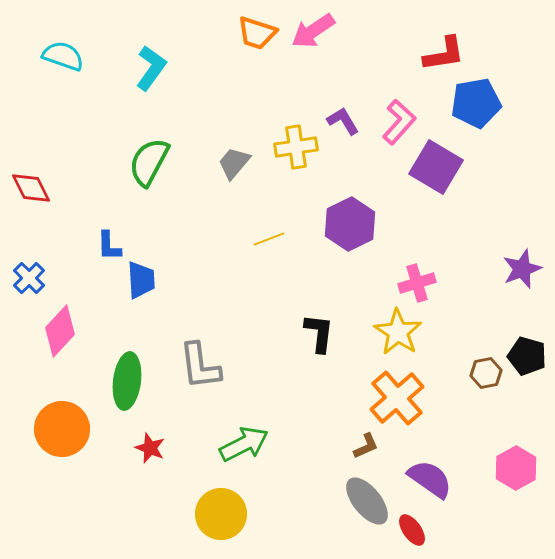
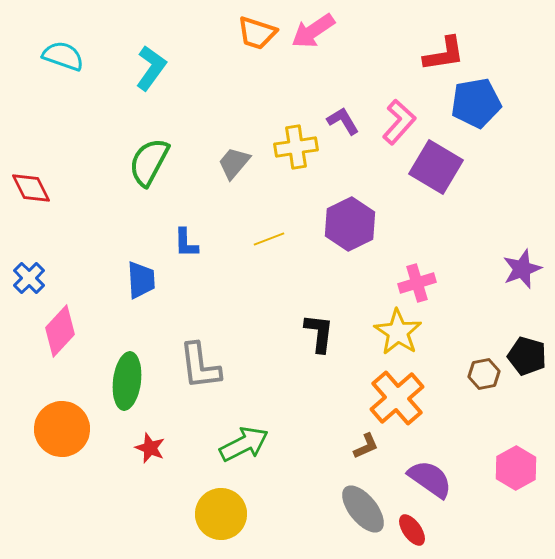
blue L-shape: moved 77 px right, 3 px up
brown hexagon: moved 2 px left, 1 px down
gray ellipse: moved 4 px left, 8 px down
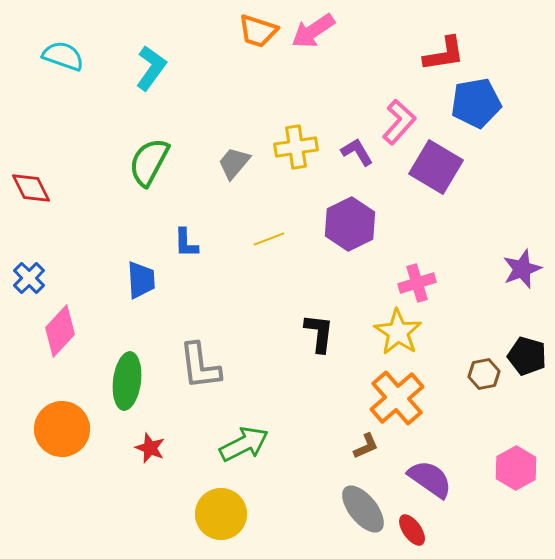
orange trapezoid: moved 1 px right, 2 px up
purple L-shape: moved 14 px right, 31 px down
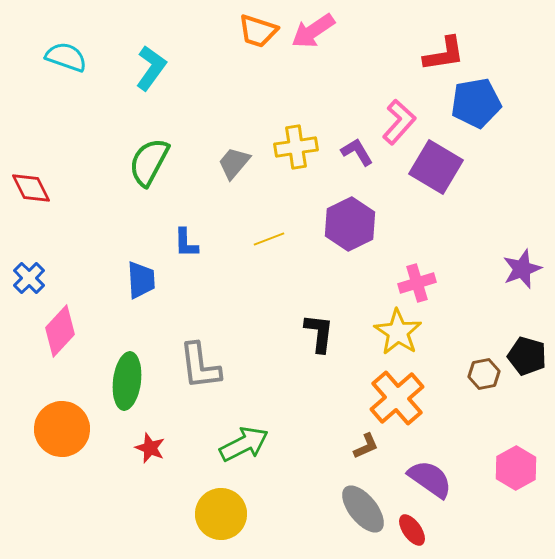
cyan semicircle: moved 3 px right, 1 px down
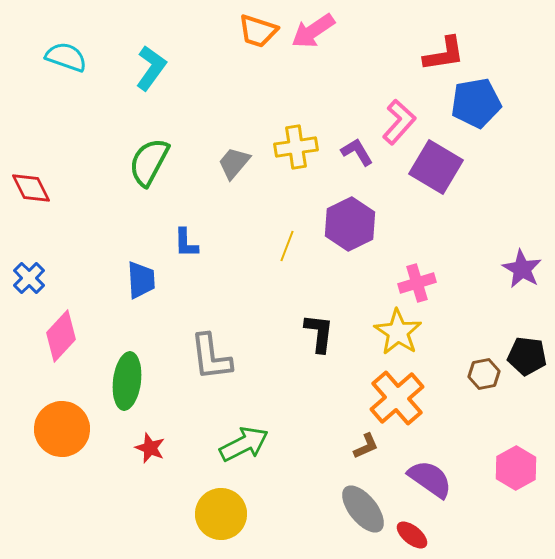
yellow line: moved 18 px right, 7 px down; rotated 48 degrees counterclockwise
purple star: rotated 21 degrees counterclockwise
pink diamond: moved 1 px right, 5 px down
black pentagon: rotated 9 degrees counterclockwise
gray L-shape: moved 11 px right, 9 px up
red ellipse: moved 5 px down; rotated 16 degrees counterclockwise
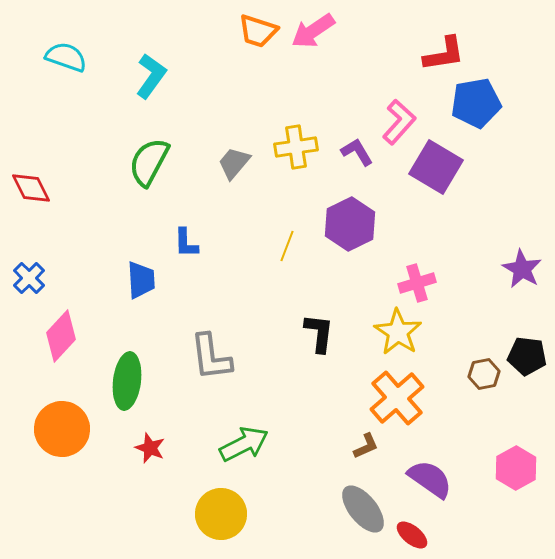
cyan L-shape: moved 8 px down
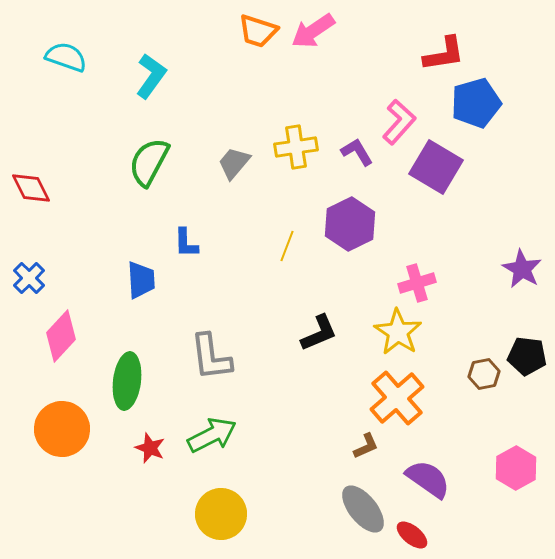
blue pentagon: rotated 6 degrees counterclockwise
black L-shape: rotated 60 degrees clockwise
green arrow: moved 32 px left, 9 px up
purple semicircle: moved 2 px left
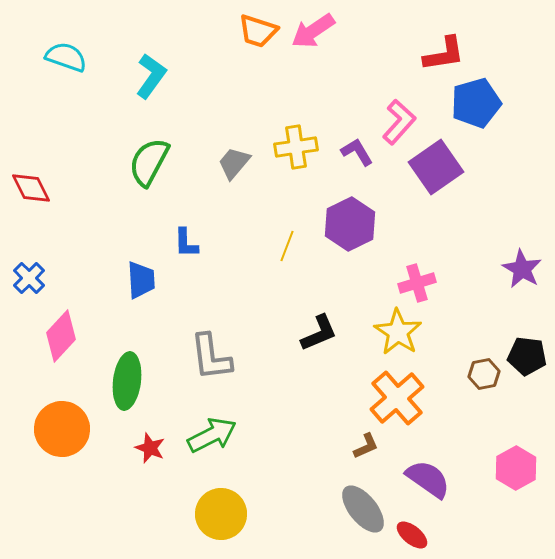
purple square: rotated 24 degrees clockwise
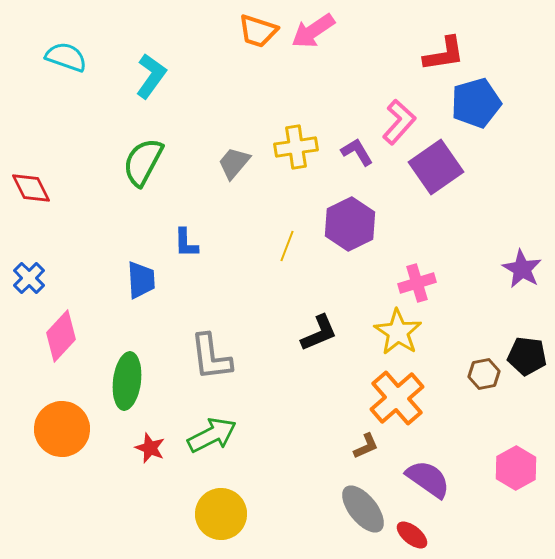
green semicircle: moved 6 px left
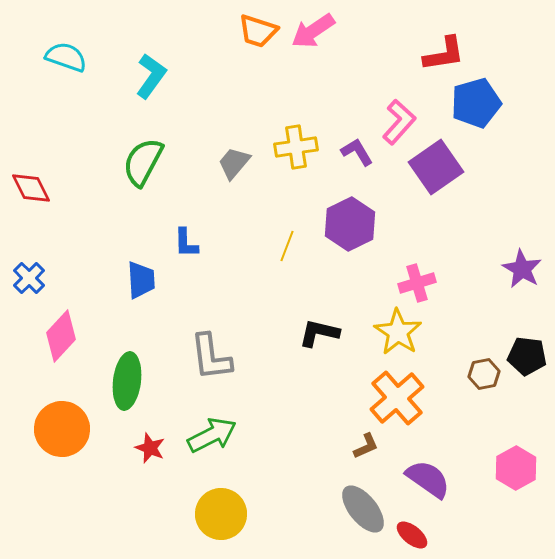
black L-shape: rotated 144 degrees counterclockwise
